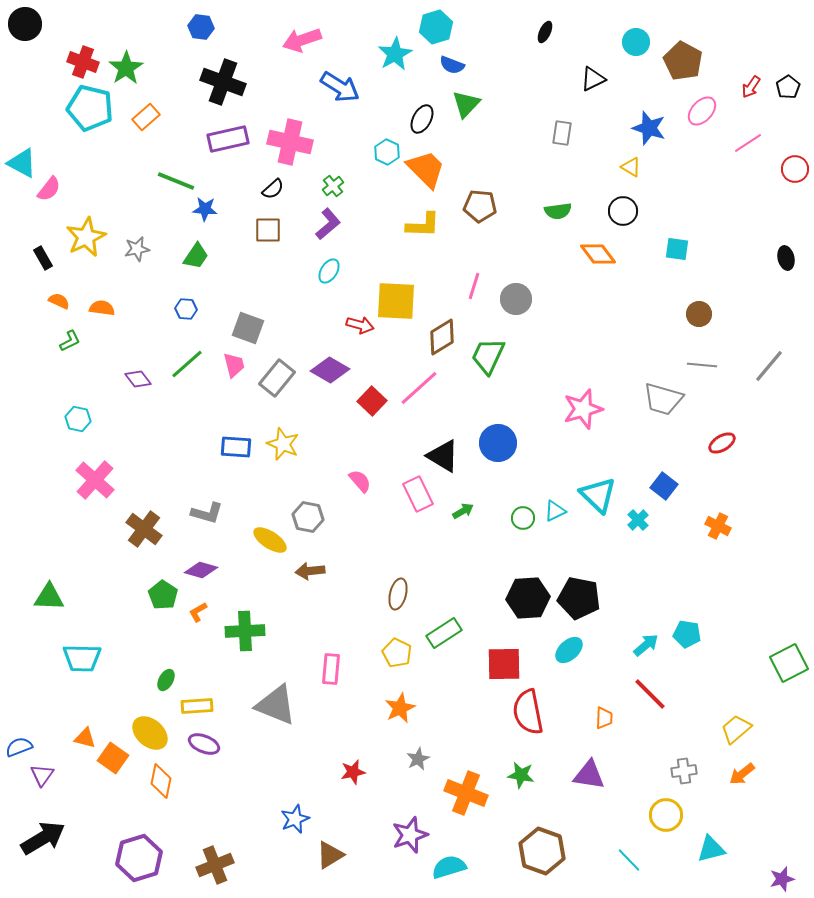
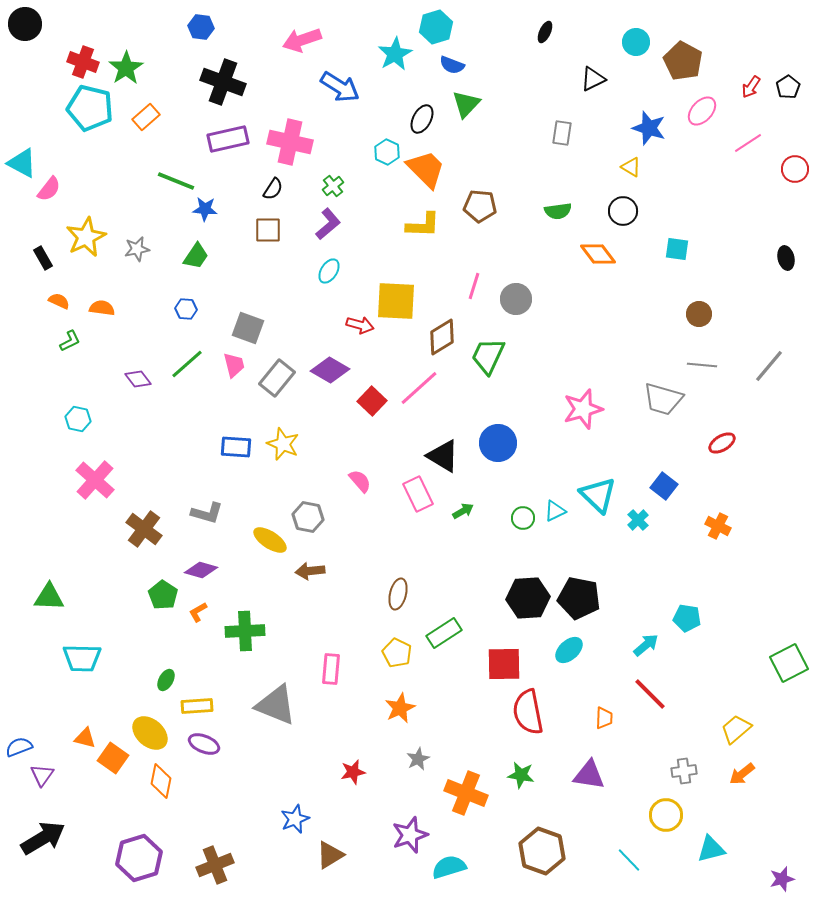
black semicircle at (273, 189): rotated 15 degrees counterclockwise
cyan pentagon at (687, 634): moved 16 px up
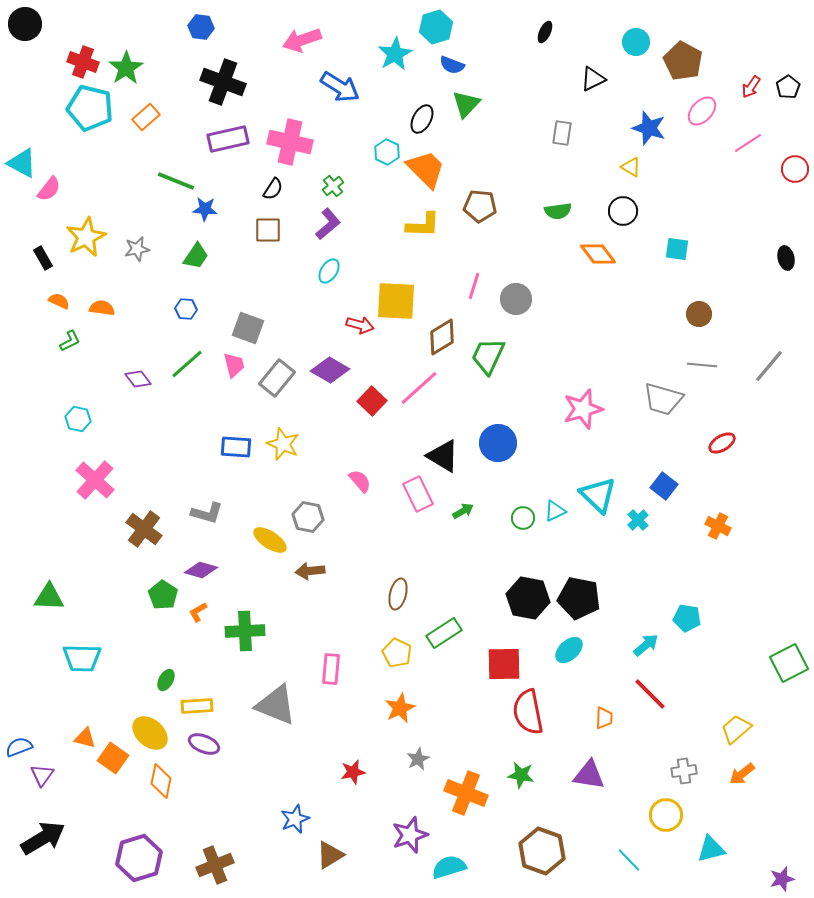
black hexagon at (528, 598): rotated 15 degrees clockwise
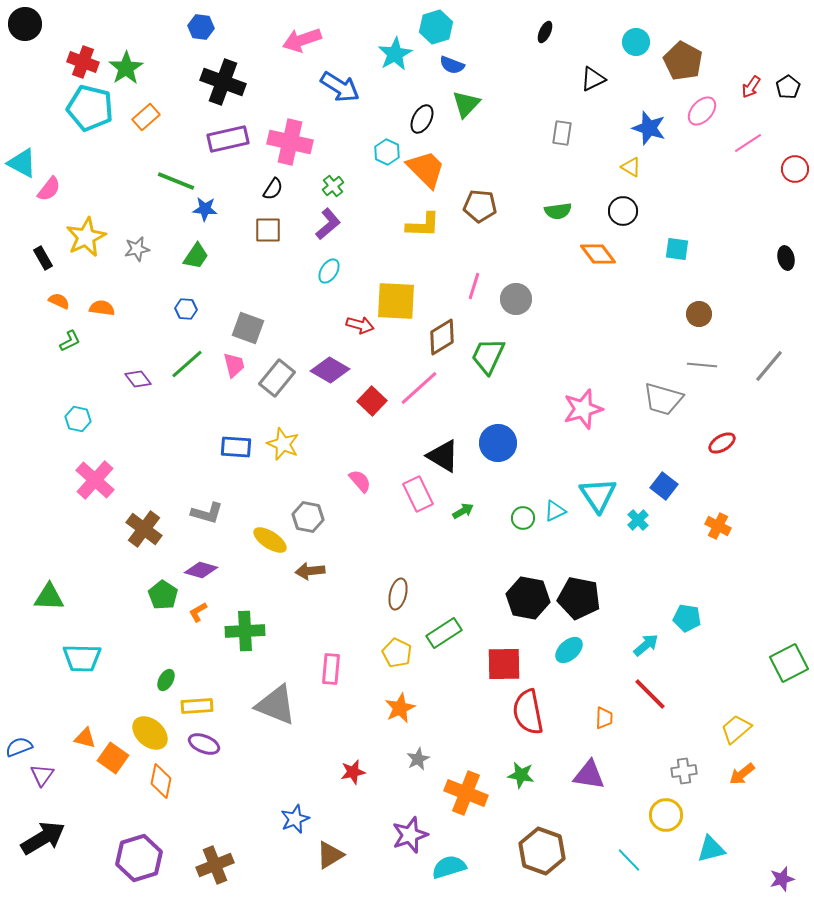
cyan triangle at (598, 495): rotated 12 degrees clockwise
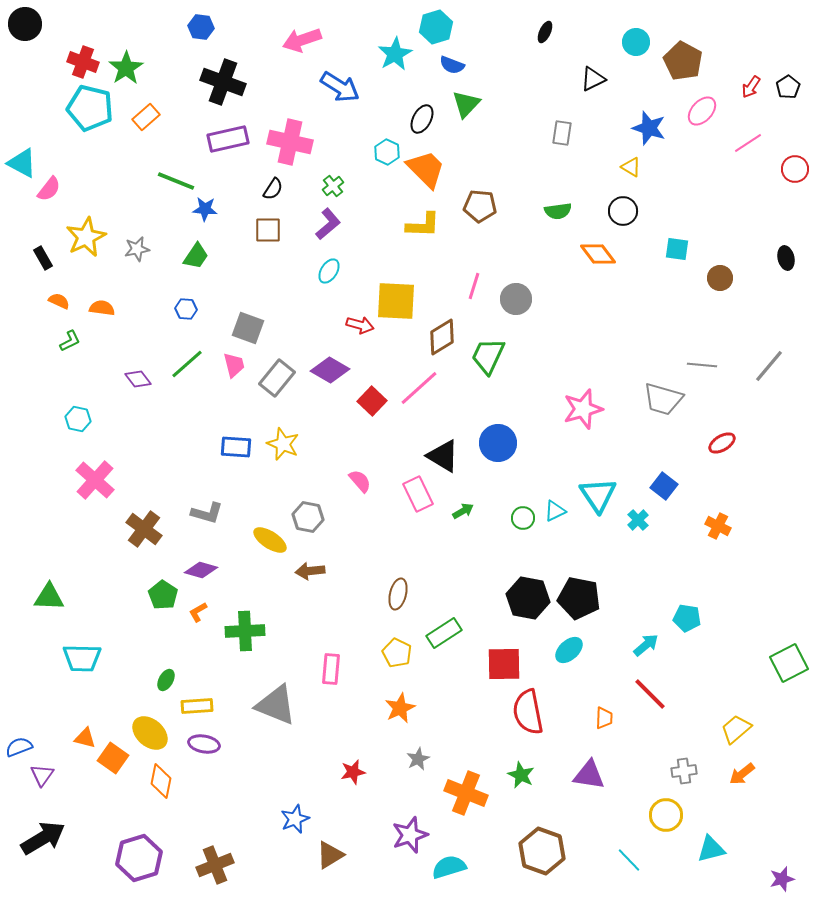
brown circle at (699, 314): moved 21 px right, 36 px up
purple ellipse at (204, 744): rotated 12 degrees counterclockwise
green star at (521, 775): rotated 16 degrees clockwise
